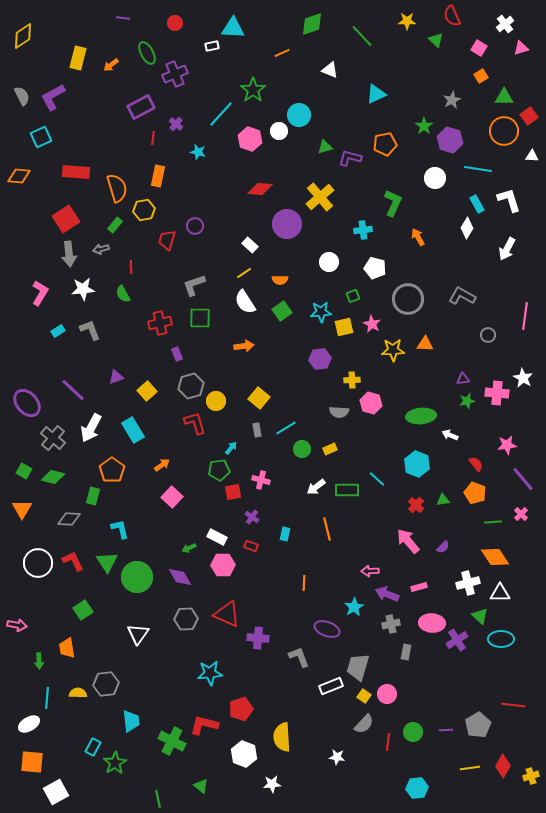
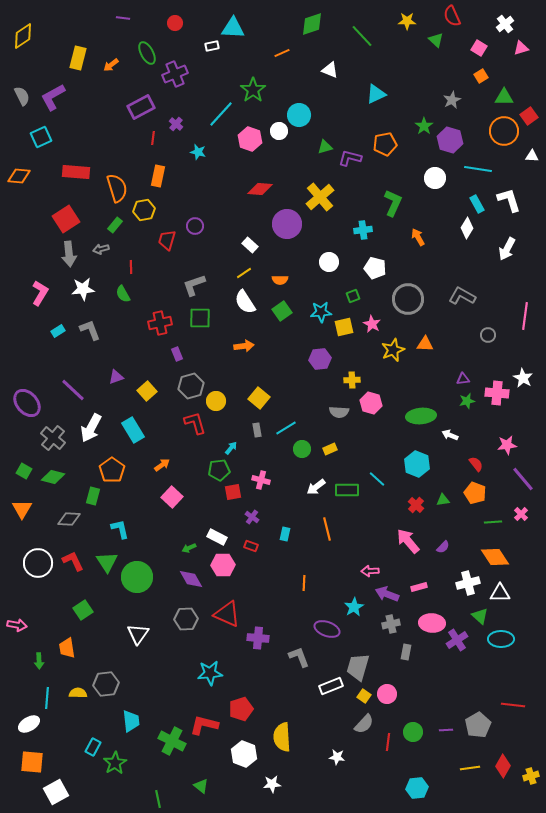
yellow star at (393, 350): rotated 20 degrees counterclockwise
purple diamond at (180, 577): moved 11 px right, 2 px down
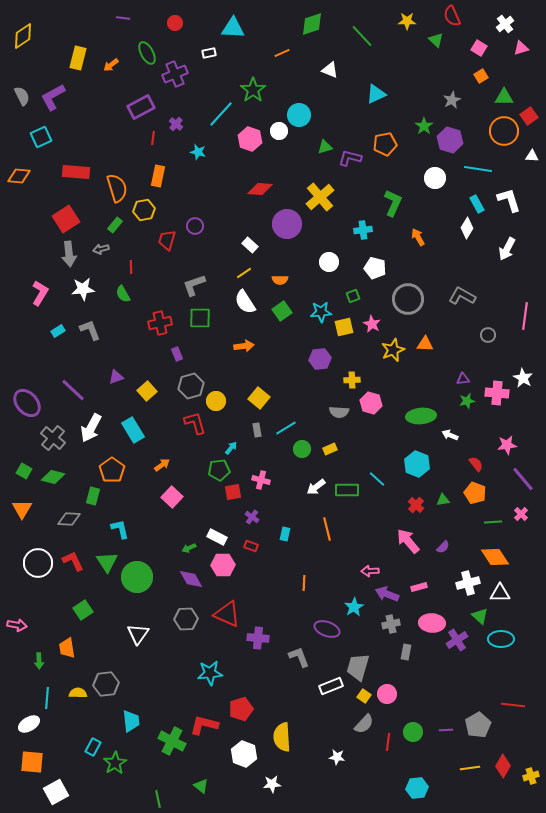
white rectangle at (212, 46): moved 3 px left, 7 px down
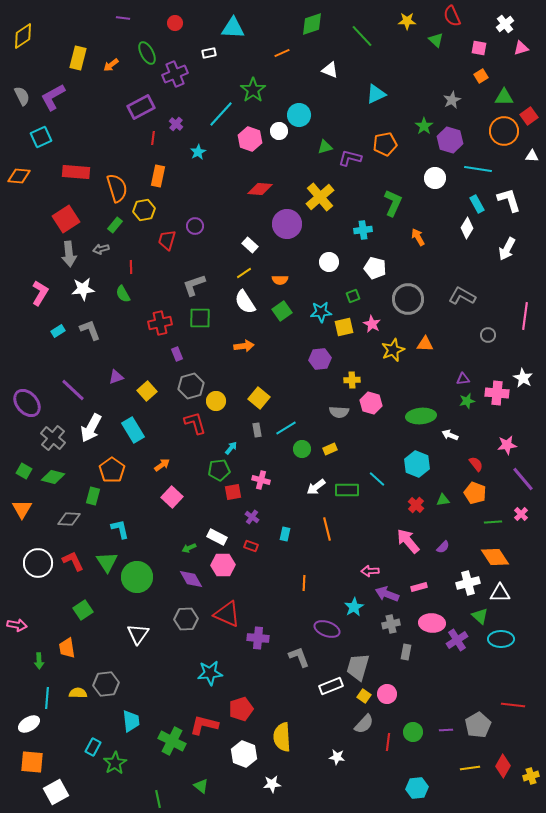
pink square at (479, 48): rotated 21 degrees counterclockwise
cyan star at (198, 152): rotated 28 degrees clockwise
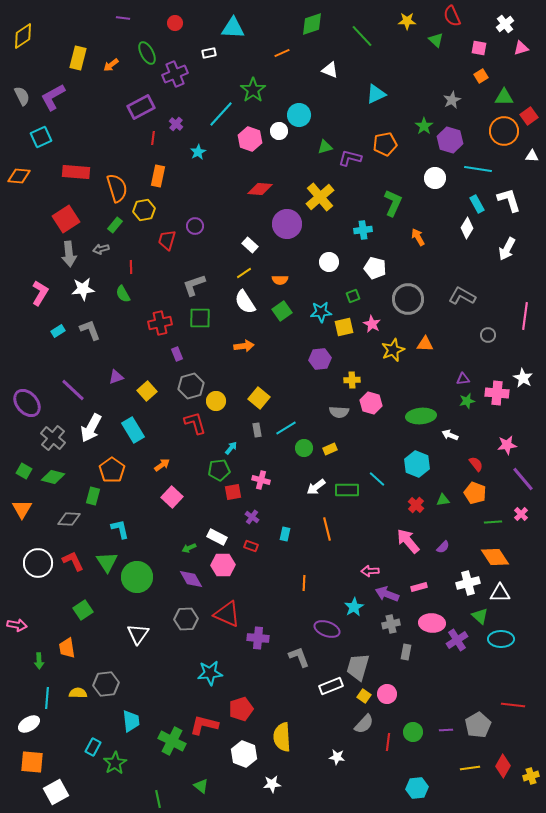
green circle at (302, 449): moved 2 px right, 1 px up
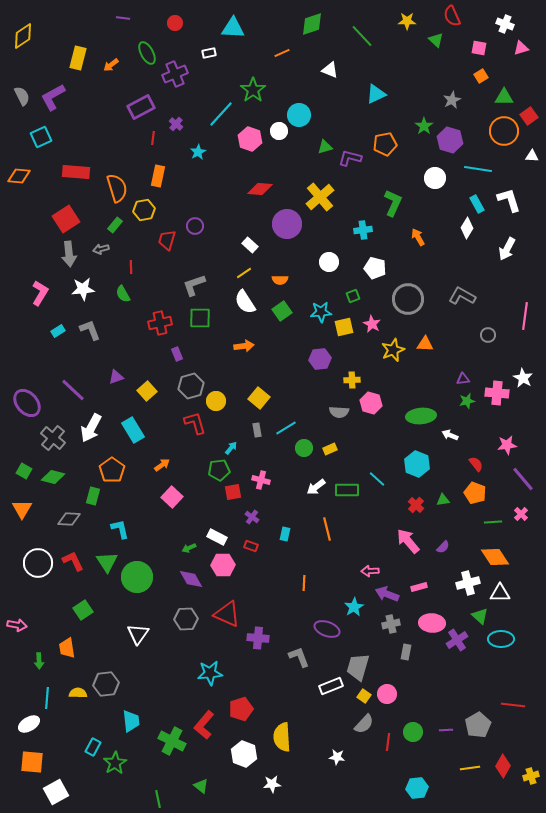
white cross at (505, 24): rotated 30 degrees counterclockwise
red L-shape at (204, 725): rotated 64 degrees counterclockwise
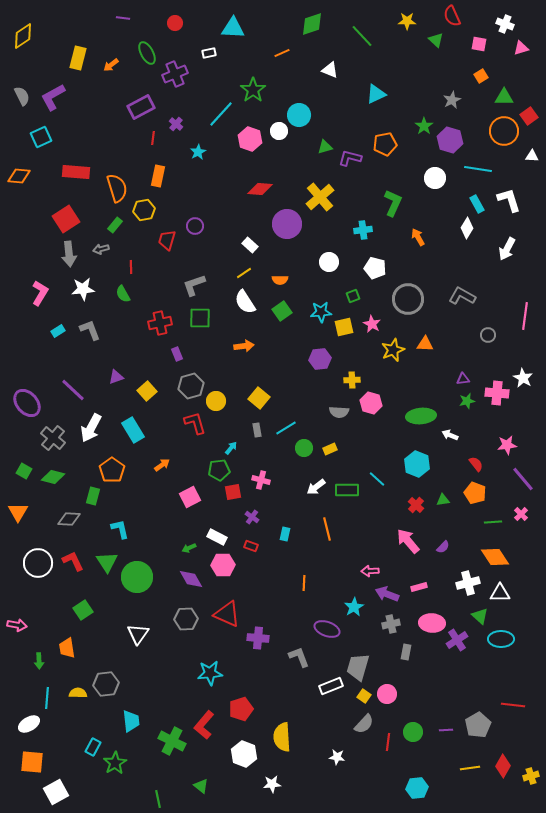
pink square at (479, 48): moved 4 px up
pink square at (172, 497): moved 18 px right; rotated 20 degrees clockwise
orange triangle at (22, 509): moved 4 px left, 3 px down
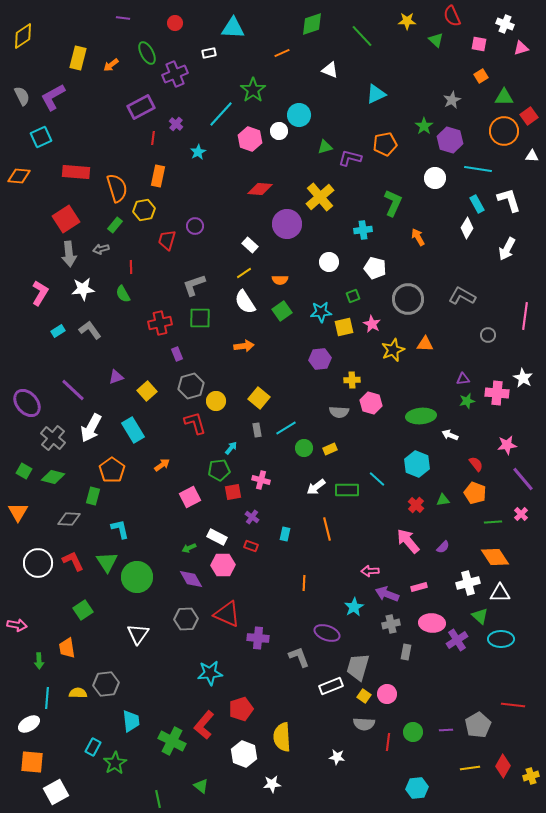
gray L-shape at (90, 330): rotated 15 degrees counterclockwise
purple ellipse at (327, 629): moved 4 px down
gray semicircle at (364, 724): rotated 50 degrees clockwise
